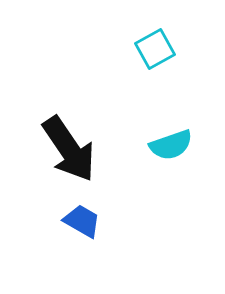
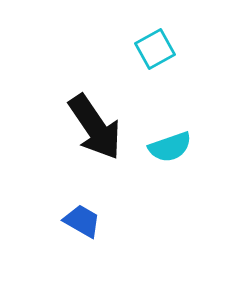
cyan semicircle: moved 1 px left, 2 px down
black arrow: moved 26 px right, 22 px up
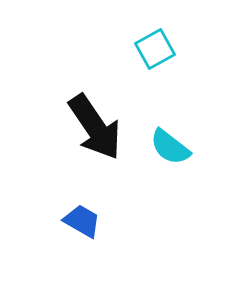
cyan semicircle: rotated 57 degrees clockwise
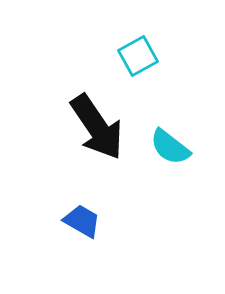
cyan square: moved 17 px left, 7 px down
black arrow: moved 2 px right
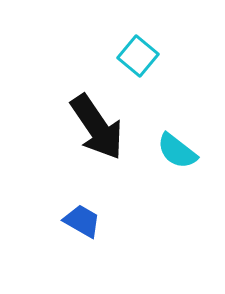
cyan square: rotated 21 degrees counterclockwise
cyan semicircle: moved 7 px right, 4 px down
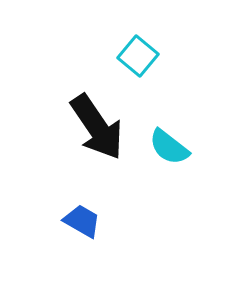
cyan semicircle: moved 8 px left, 4 px up
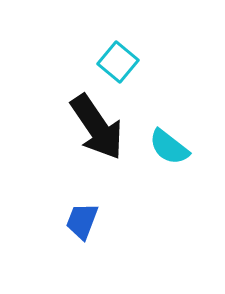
cyan square: moved 20 px left, 6 px down
blue trapezoid: rotated 99 degrees counterclockwise
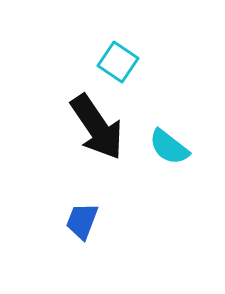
cyan square: rotated 6 degrees counterclockwise
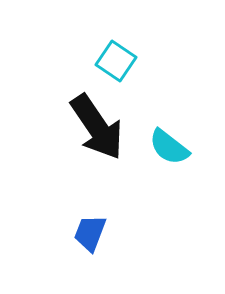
cyan square: moved 2 px left, 1 px up
blue trapezoid: moved 8 px right, 12 px down
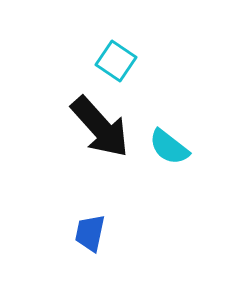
black arrow: moved 3 px right; rotated 8 degrees counterclockwise
blue trapezoid: rotated 9 degrees counterclockwise
